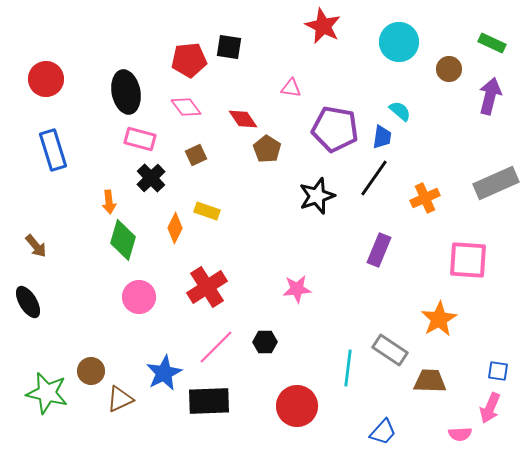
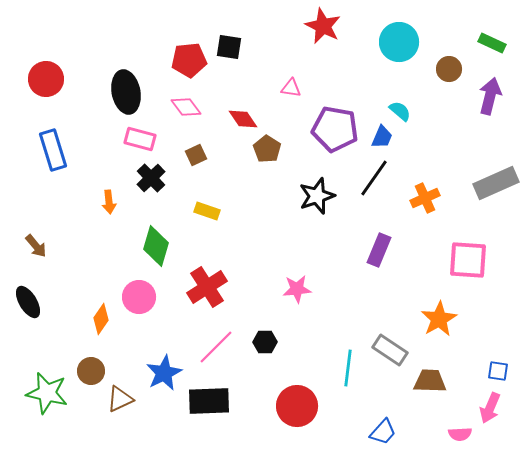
blue trapezoid at (382, 137): rotated 15 degrees clockwise
orange diamond at (175, 228): moved 74 px left, 91 px down; rotated 8 degrees clockwise
green diamond at (123, 240): moved 33 px right, 6 px down
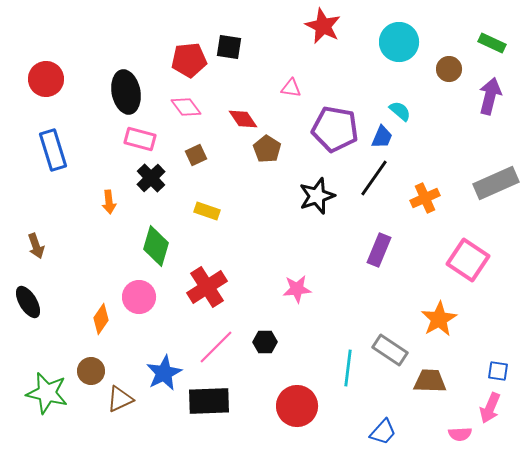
brown arrow at (36, 246): rotated 20 degrees clockwise
pink square at (468, 260): rotated 30 degrees clockwise
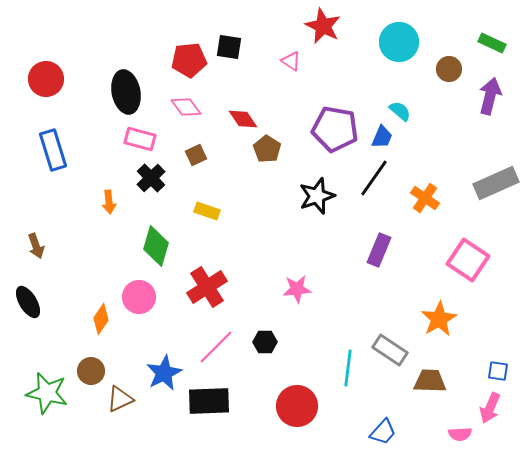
pink triangle at (291, 88): moved 27 px up; rotated 25 degrees clockwise
orange cross at (425, 198): rotated 32 degrees counterclockwise
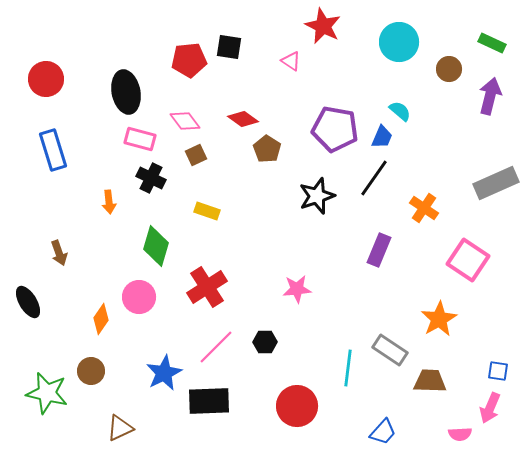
pink diamond at (186, 107): moved 1 px left, 14 px down
red diamond at (243, 119): rotated 20 degrees counterclockwise
black cross at (151, 178): rotated 20 degrees counterclockwise
orange cross at (425, 198): moved 1 px left, 10 px down
brown arrow at (36, 246): moved 23 px right, 7 px down
brown triangle at (120, 399): moved 29 px down
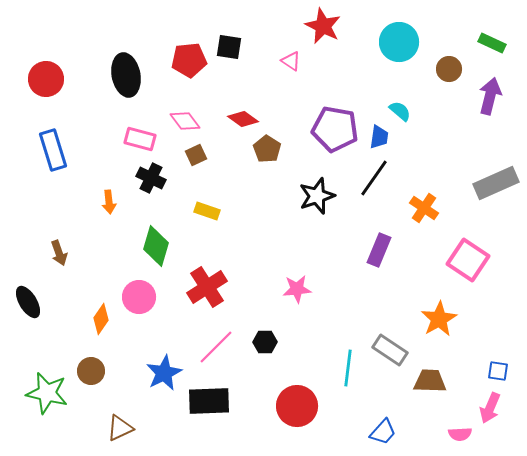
black ellipse at (126, 92): moved 17 px up
blue trapezoid at (382, 137): moved 3 px left; rotated 15 degrees counterclockwise
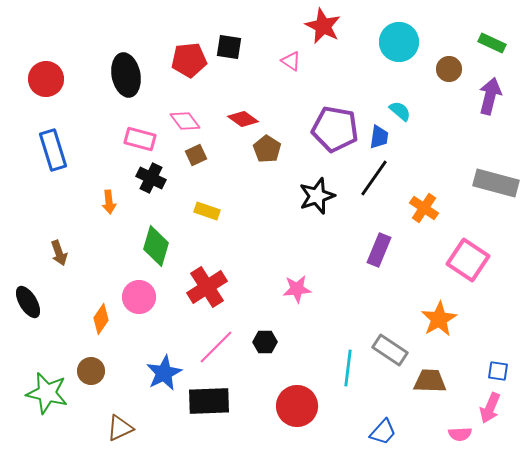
gray rectangle at (496, 183): rotated 39 degrees clockwise
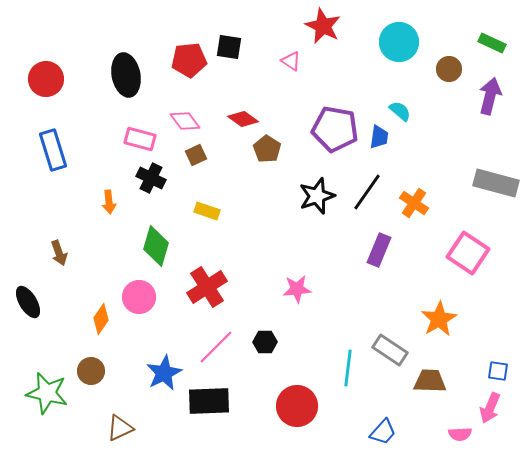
black line at (374, 178): moved 7 px left, 14 px down
orange cross at (424, 208): moved 10 px left, 5 px up
pink square at (468, 260): moved 7 px up
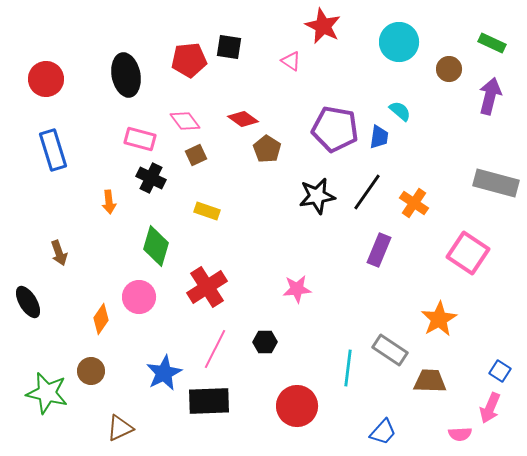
black star at (317, 196): rotated 9 degrees clockwise
pink line at (216, 347): moved 1 px left, 2 px down; rotated 18 degrees counterclockwise
blue square at (498, 371): moved 2 px right; rotated 25 degrees clockwise
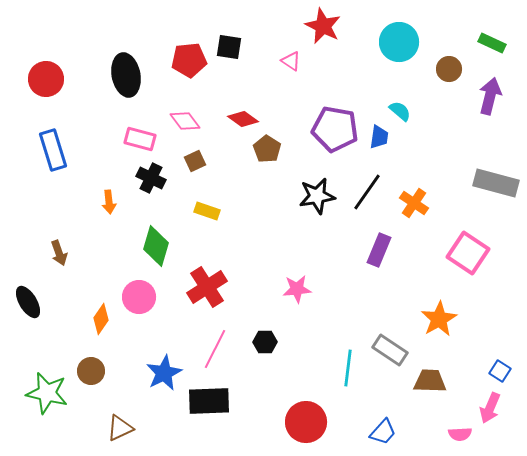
brown square at (196, 155): moved 1 px left, 6 px down
red circle at (297, 406): moved 9 px right, 16 px down
